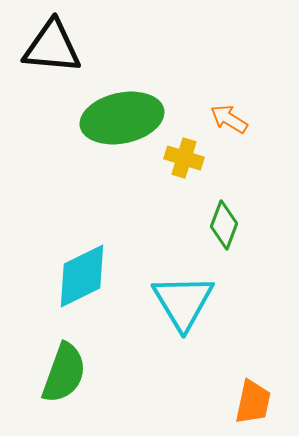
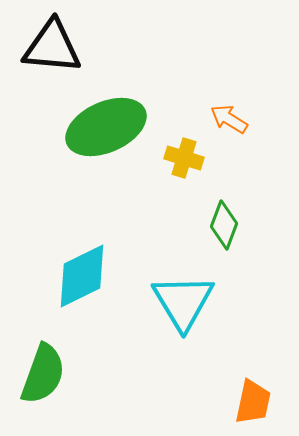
green ellipse: moved 16 px left, 9 px down; rotated 12 degrees counterclockwise
green semicircle: moved 21 px left, 1 px down
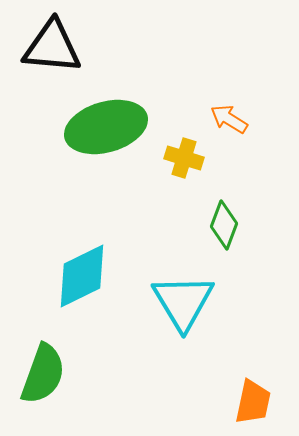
green ellipse: rotated 8 degrees clockwise
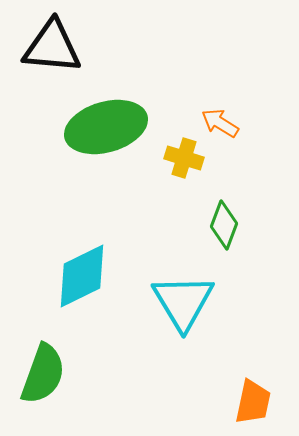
orange arrow: moved 9 px left, 4 px down
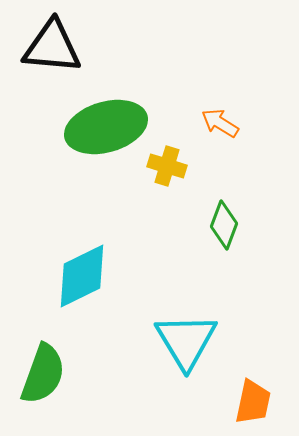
yellow cross: moved 17 px left, 8 px down
cyan triangle: moved 3 px right, 39 px down
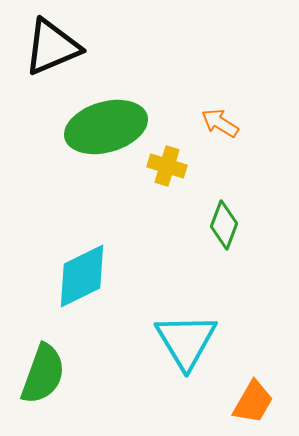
black triangle: rotated 28 degrees counterclockwise
orange trapezoid: rotated 18 degrees clockwise
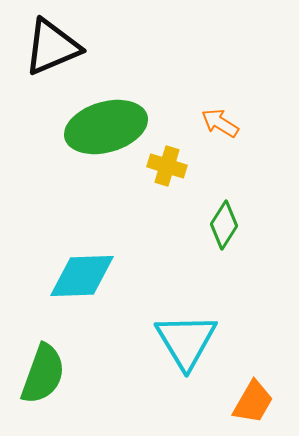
green diamond: rotated 12 degrees clockwise
cyan diamond: rotated 24 degrees clockwise
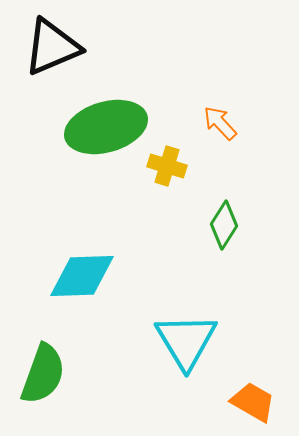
orange arrow: rotated 15 degrees clockwise
orange trapezoid: rotated 90 degrees counterclockwise
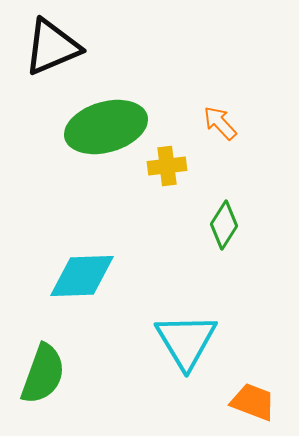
yellow cross: rotated 24 degrees counterclockwise
orange trapezoid: rotated 9 degrees counterclockwise
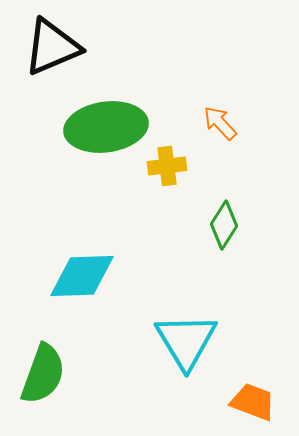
green ellipse: rotated 8 degrees clockwise
